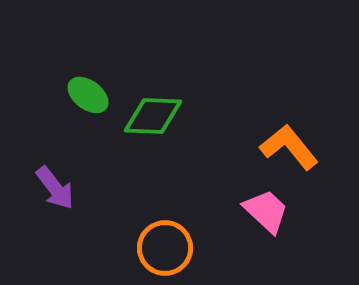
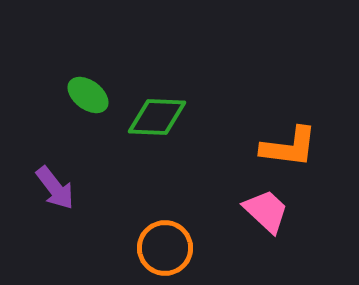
green diamond: moved 4 px right, 1 px down
orange L-shape: rotated 136 degrees clockwise
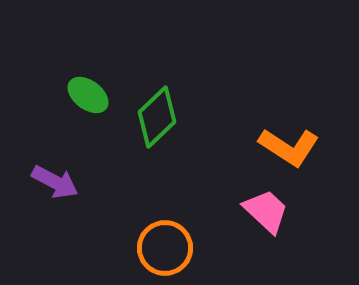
green diamond: rotated 46 degrees counterclockwise
orange L-shape: rotated 26 degrees clockwise
purple arrow: moved 6 px up; rotated 24 degrees counterclockwise
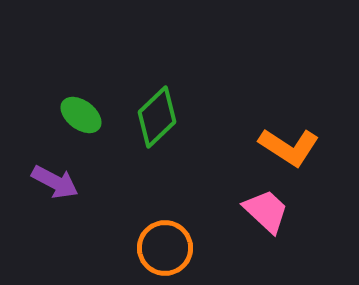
green ellipse: moved 7 px left, 20 px down
